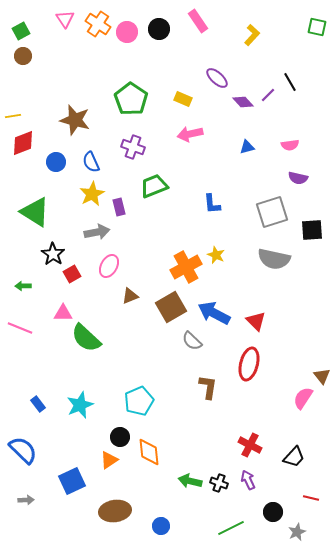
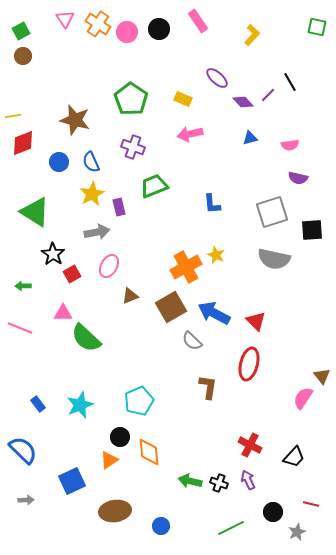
blue triangle at (247, 147): moved 3 px right, 9 px up
blue circle at (56, 162): moved 3 px right
red line at (311, 498): moved 6 px down
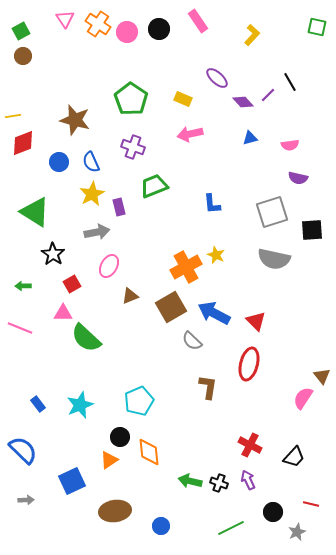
red square at (72, 274): moved 10 px down
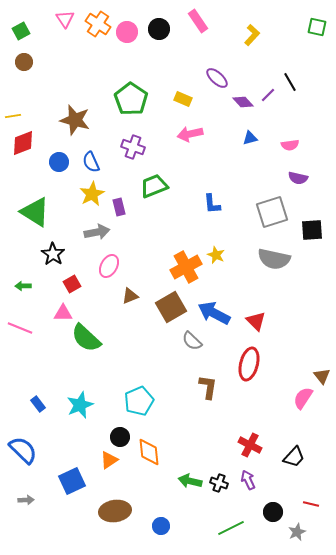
brown circle at (23, 56): moved 1 px right, 6 px down
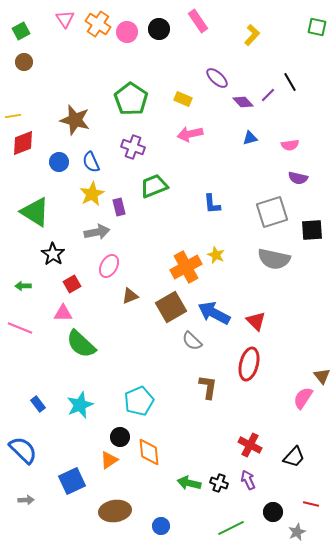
green semicircle at (86, 338): moved 5 px left, 6 px down
green arrow at (190, 481): moved 1 px left, 2 px down
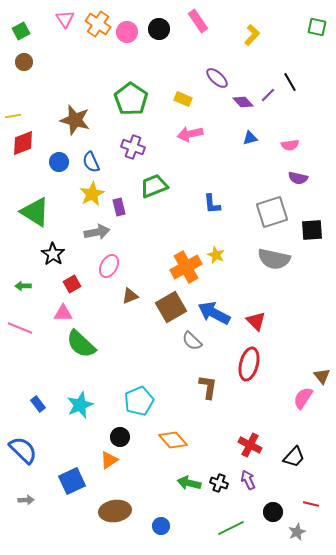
orange diamond at (149, 452): moved 24 px right, 12 px up; rotated 36 degrees counterclockwise
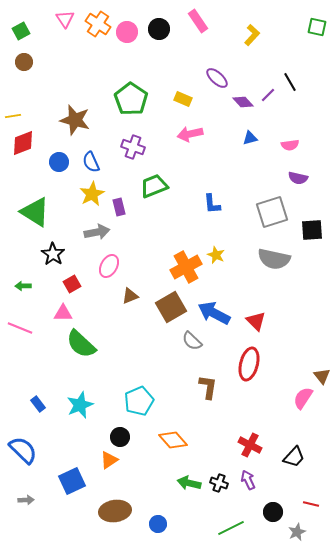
blue circle at (161, 526): moved 3 px left, 2 px up
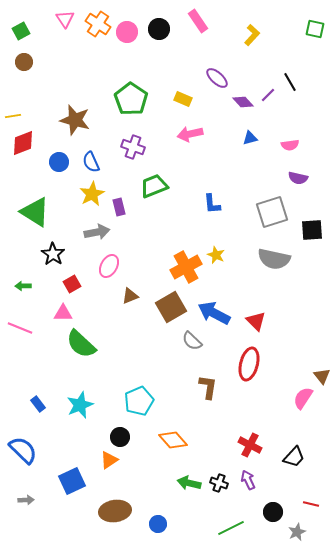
green square at (317, 27): moved 2 px left, 2 px down
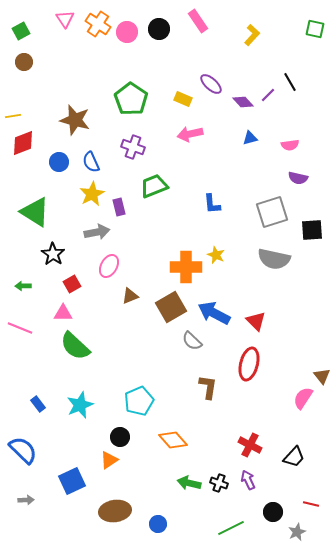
purple ellipse at (217, 78): moved 6 px left, 6 px down
orange cross at (186, 267): rotated 28 degrees clockwise
green semicircle at (81, 344): moved 6 px left, 2 px down
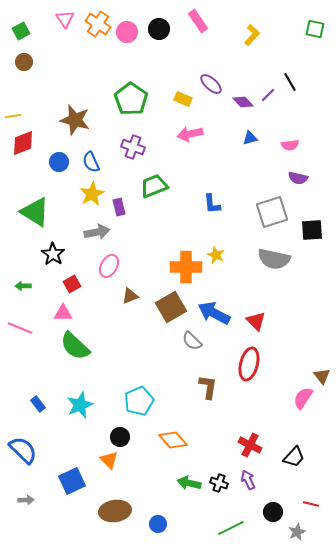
orange triangle at (109, 460): rotated 42 degrees counterclockwise
